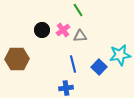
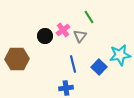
green line: moved 11 px right, 7 px down
black circle: moved 3 px right, 6 px down
gray triangle: rotated 48 degrees counterclockwise
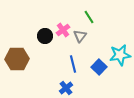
blue cross: rotated 32 degrees counterclockwise
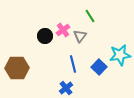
green line: moved 1 px right, 1 px up
brown hexagon: moved 9 px down
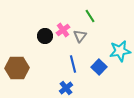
cyan star: moved 4 px up
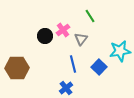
gray triangle: moved 1 px right, 3 px down
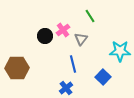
cyan star: rotated 10 degrees clockwise
blue square: moved 4 px right, 10 px down
